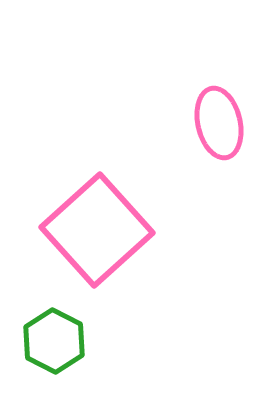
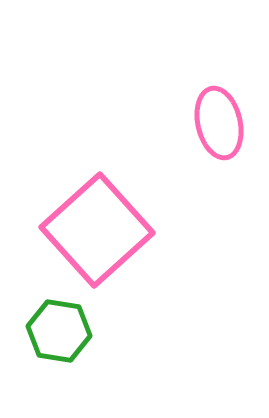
green hexagon: moved 5 px right, 10 px up; rotated 18 degrees counterclockwise
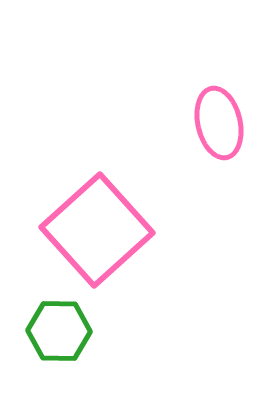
green hexagon: rotated 8 degrees counterclockwise
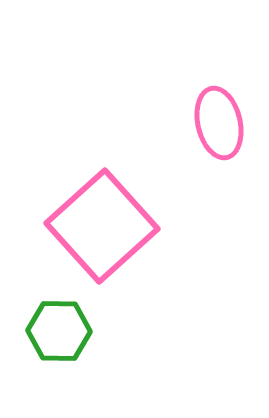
pink square: moved 5 px right, 4 px up
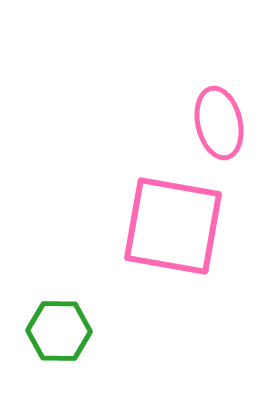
pink square: moved 71 px right; rotated 38 degrees counterclockwise
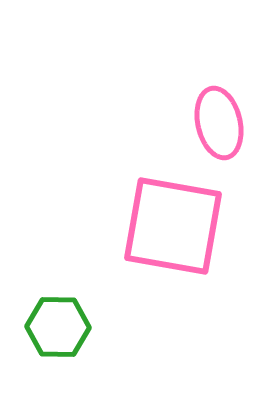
green hexagon: moved 1 px left, 4 px up
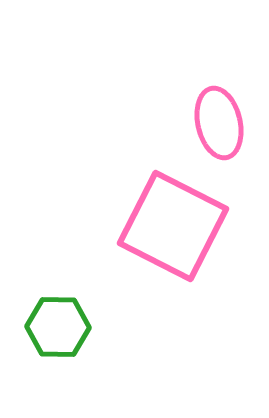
pink square: rotated 17 degrees clockwise
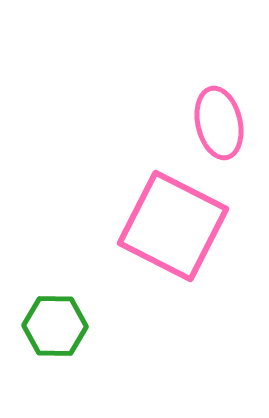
green hexagon: moved 3 px left, 1 px up
